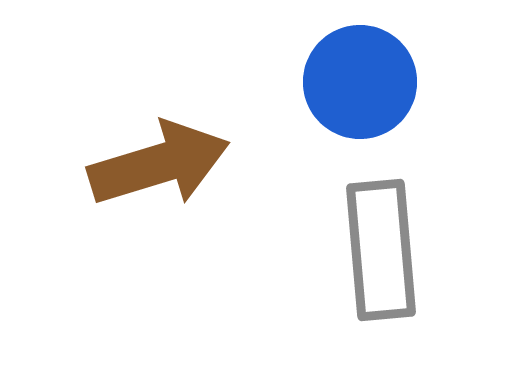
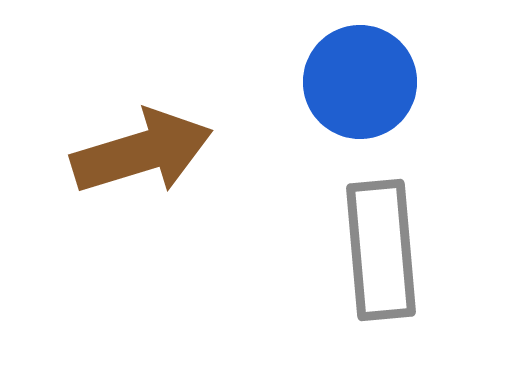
brown arrow: moved 17 px left, 12 px up
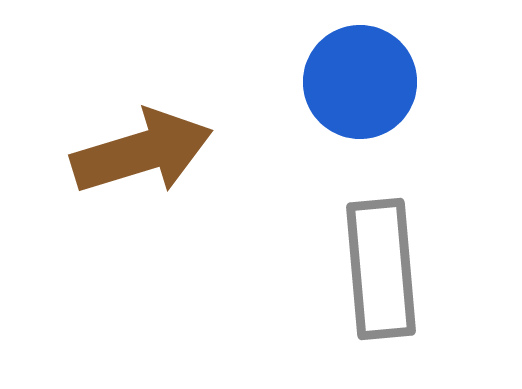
gray rectangle: moved 19 px down
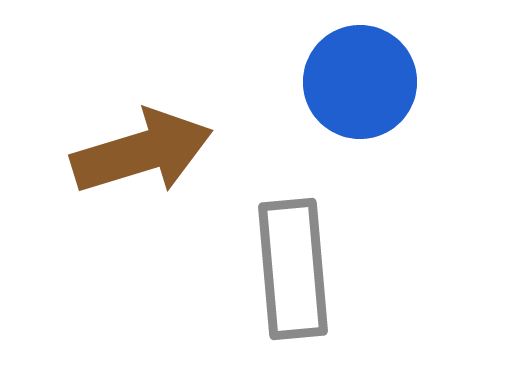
gray rectangle: moved 88 px left
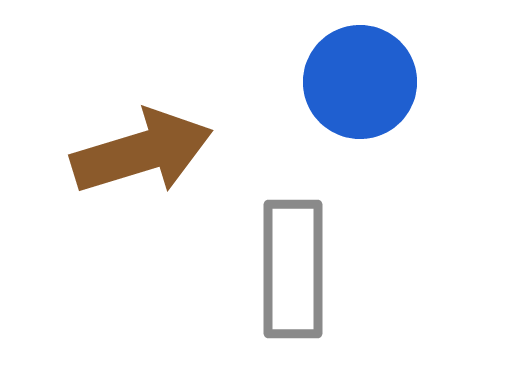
gray rectangle: rotated 5 degrees clockwise
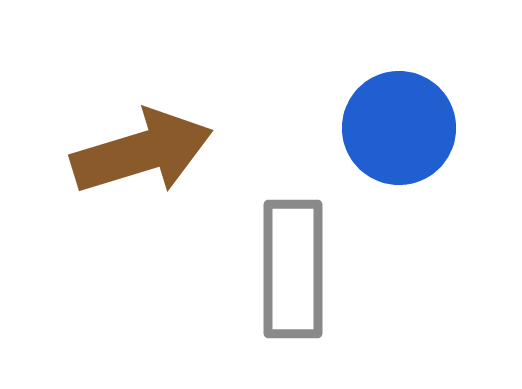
blue circle: moved 39 px right, 46 px down
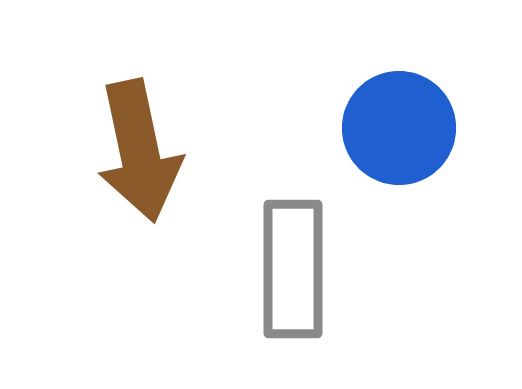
brown arrow: moved 3 px left, 1 px up; rotated 95 degrees clockwise
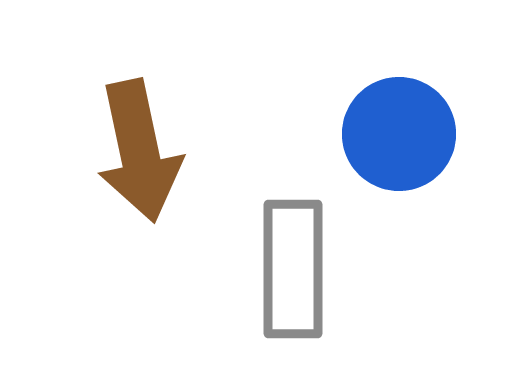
blue circle: moved 6 px down
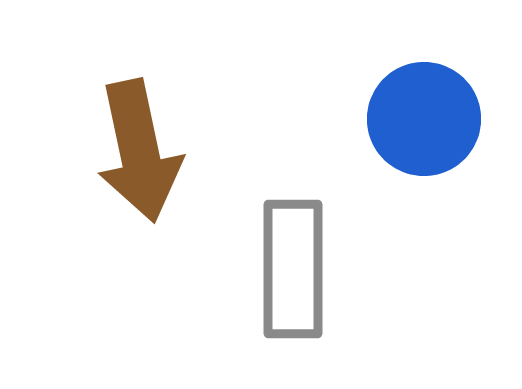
blue circle: moved 25 px right, 15 px up
